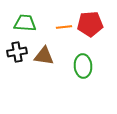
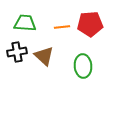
orange line: moved 2 px left
brown triangle: rotated 35 degrees clockwise
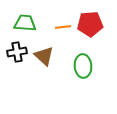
orange line: moved 1 px right
